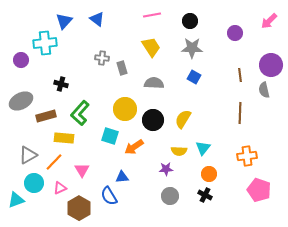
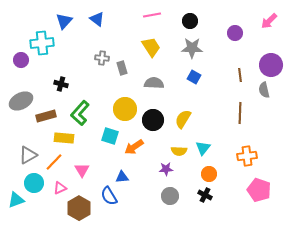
cyan cross at (45, 43): moved 3 px left
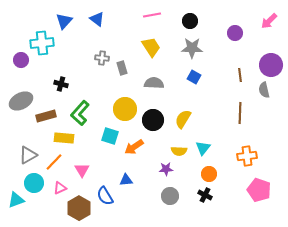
blue triangle at (122, 177): moved 4 px right, 3 px down
blue semicircle at (109, 196): moved 4 px left
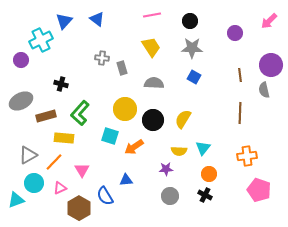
cyan cross at (42, 43): moved 1 px left, 3 px up; rotated 20 degrees counterclockwise
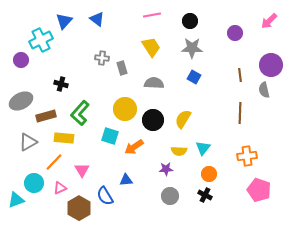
gray triangle at (28, 155): moved 13 px up
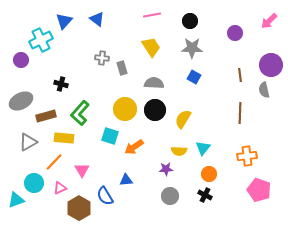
black circle at (153, 120): moved 2 px right, 10 px up
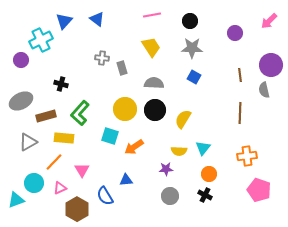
brown hexagon at (79, 208): moved 2 px left, 1 px down
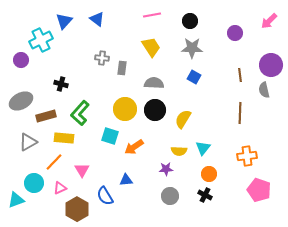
gray rectangle at (122, 68): rotated 24 degrees clockwise
